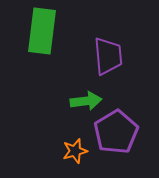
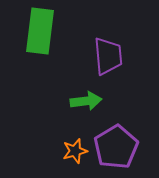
green rectangle: moved 2 px left
purple pentagon: moved 15 px down
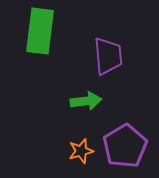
purple pentagon: moved 9 px right, 1 px up
orange star: moved 6 px right
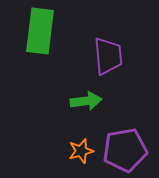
purple pentagon: moved 4 px down; rotated 21 degrees clockwise
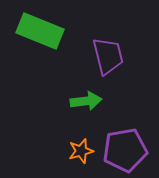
green rectangle: rotated 75 degrees counterclockwise
purple trapezoid: rotated 9 degrees counterclockwise
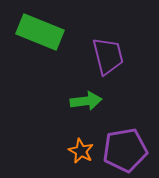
green rectangle: moved 1 px down
orange star: rotated 30 degrees counterclockwise
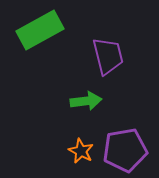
green rectangle: moved 2 px up; rotated 51 degrees counterclockwise
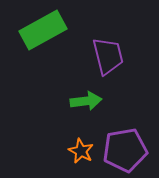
green rectangle: moved 3 px right
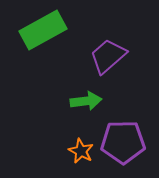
purple trapezoid: rotated 117 degrees counterclockwise
purple pentagon: moved 2 px left, 8 px up; rotated 9 degrees clockwise
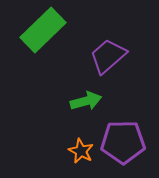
green rectangle: rotated 15 degrees counterclockwise
green arrow: rotated 8 degrees counterclockwise
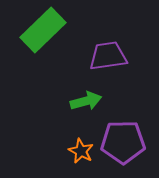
purple trapezoid: rotated 33 degrees clockwise
